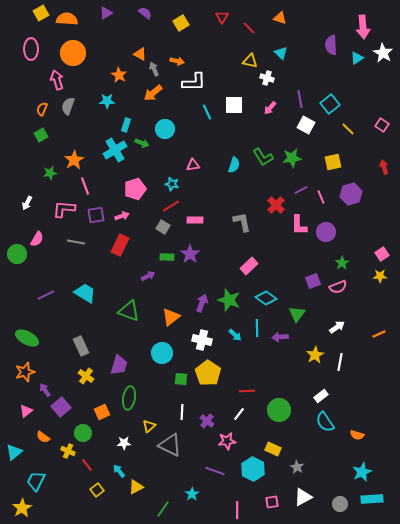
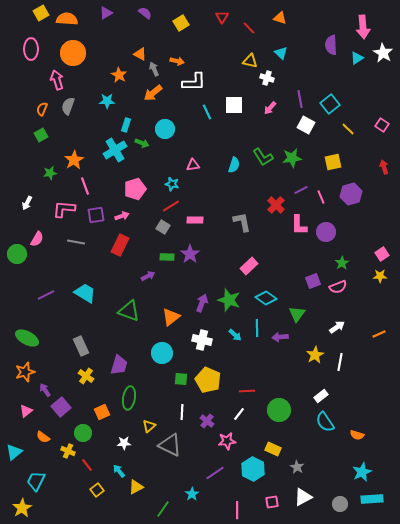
yellow pentagon at (208, 373): moved 7 px down; rotated 10 degrees counterclockwise
purple line at (215, 471): moved 2 px down; rotated 54 degrees counterclockwise
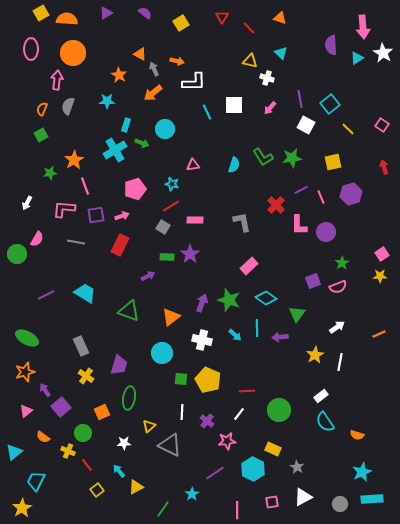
pink arrow at (57, 80): rotated 24 degrees clockwise
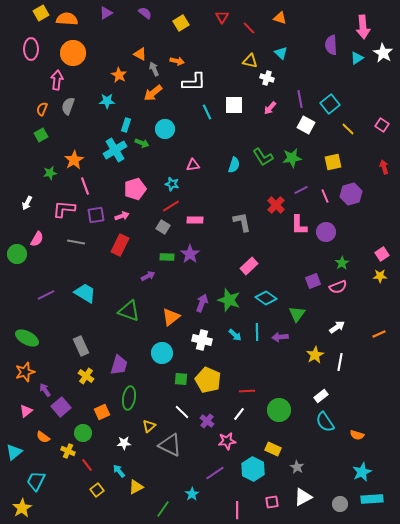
pink line at (321, 197): moved 4 px right, 1 px up
cyan line at (257, 328): moved 4 px down
white line at (182, 412): rotated 49 degrees counterclockwise
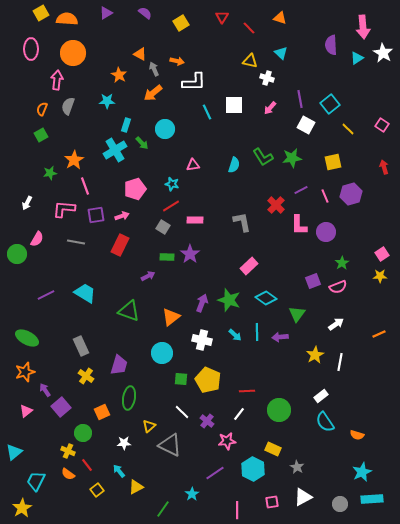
green arrow at (142, 143): rotated 24 degrees clockwise
white arrow at (337, 327): moved 1 px left, 3 px up
orange semicircle at (43, 437): moved 25 px right, 37 px down
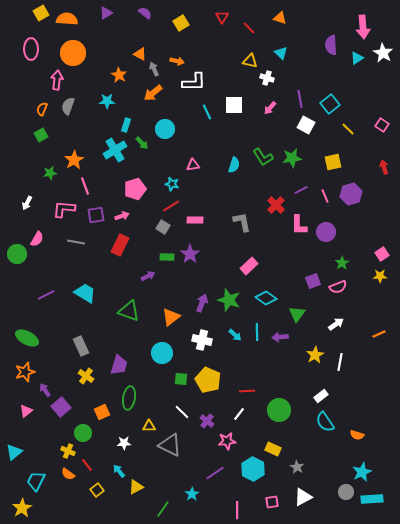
yellow triangle at (149, 426): rotated 40 degrees clockwise
gray circle at (340, 504): moved 6 px right, 12 px up
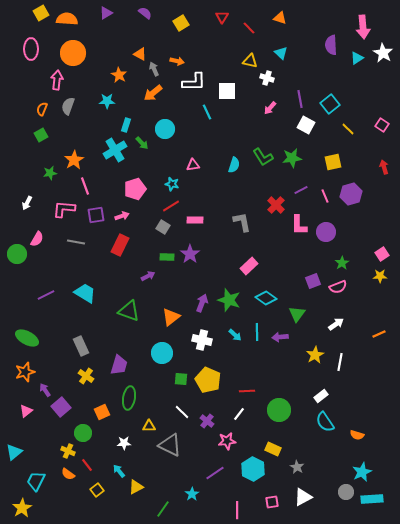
white square at (234, 105): moved 7 px left, 14 px up
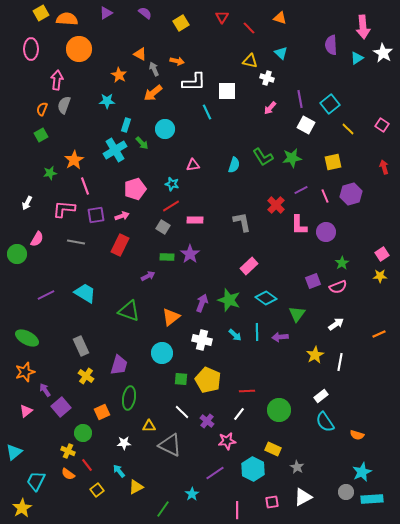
orange circle at (73, 53): moved 6 px right, 4 px up
gray semicircle at (68, 106): moved 4 px left, 1 px up
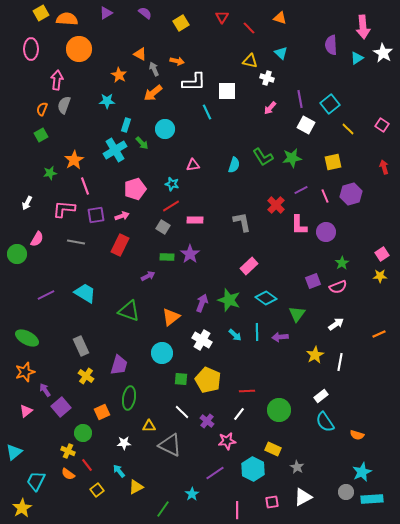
white cross at (202, 340): rotated 18 degrees clockwise
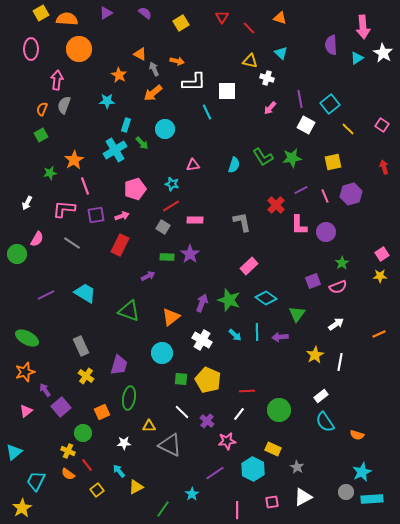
gray line at (76, 242): moved 4 px left, 1 px down; rotated 24 degrees clockwise
